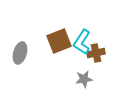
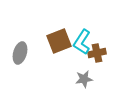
brown cross: moved 1 px right
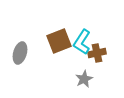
gray star: rotated 18 degrees counterclockwise
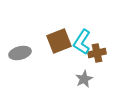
gray ellipse: rotated 60 degrees clockwise
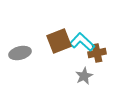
cyan L-shape: rotated 100 degrees clockwise
gray star: moved 3 px up
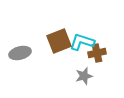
cyan L-shape: rotated 25 degrees counterclockwise
gray star: rotated 12 degrees clockwise
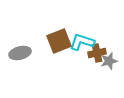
gray star: moved 25 px right, 15 px up
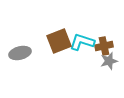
brown cross: moved 7 px right, 7 px up
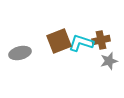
cyan L-shape: moved 1 px left, 1 px down
brown cross: moved 3 px left, 6 px up
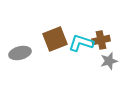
brown square: moved 4 px left, 2 px up
